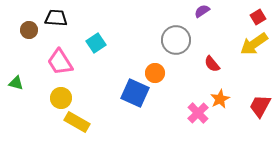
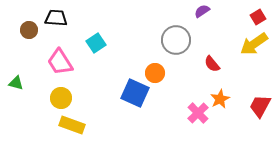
yellow rectangle: moved 5 px left, 3 px down; rotated 10 degrees counterclockwise
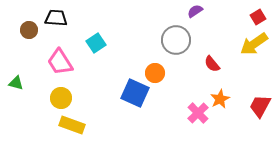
purple semicircle: moved 7 px left
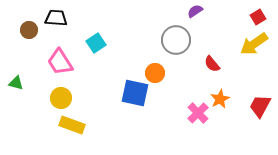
blue square: rotated 12 degrees counterclockwise
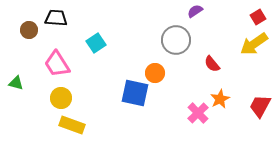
pink trapezoid: moved 3 px left, 2 px down
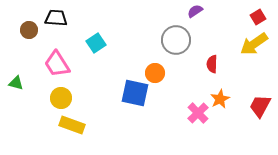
red semicircle: rotated 42 degrees clockwise
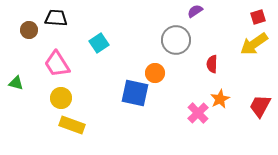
red square: rotated 14 degrees clockwise
cyan square: moved 3 px right
